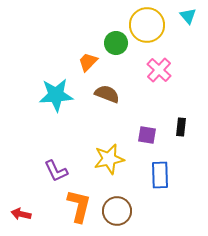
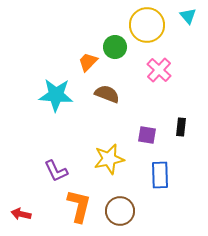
green circle: moved 1 px left, 4 px down
cyan star: rotated 8 degrees clockwise
brown circle: moved 3 px right
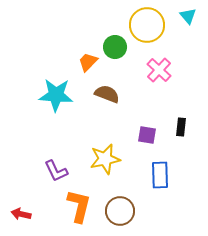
yellow star: moved 4 px left
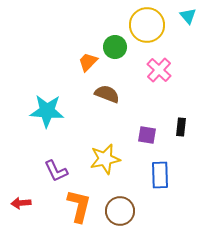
cyan star: moved 9 px left, 16 px down
red arrow: moved 11 px up; rotated 18 degrees counterclockwise
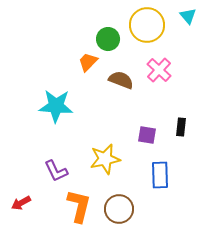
green circle: moved 7 px left, 8 px up
brown semicircle: moved 14 px right, 14 px up
cyan star: moved 9 px right, 5 px up
red arrow: rotated 24 degrees counterclockwise
brown circle: moved 1 px left, 2 px up
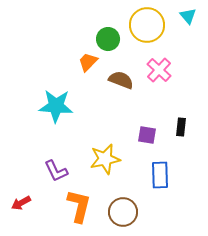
brown circle: moved 4 px right, 3 px down
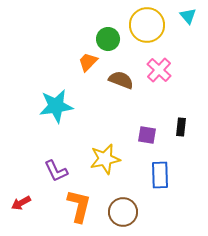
cyan star: rotated 12 degrees counterclockwise
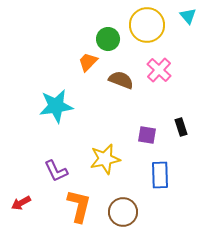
black rectangle: rotated 24 degrees counterclockwise
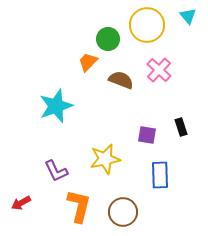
cyan star: rotated 12 degrees counterclockwise
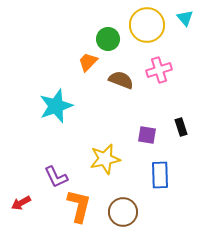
cyan triangle: moved 3 px left, 2 px down
pink cross: rotated 30 degrees clockwise
purple L-shape: moved 6 px down
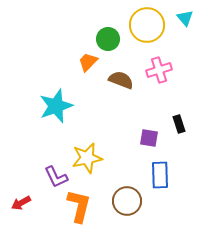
black rectangle: moved 2 px left, 3 px up
purple square: moved 2 px right, 3 px down
yellow star: moved 18 px left, 1 px up
brown circle: moved 4 px right, 11 px up
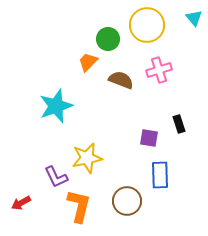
cyan triangle: moved 9 px right
